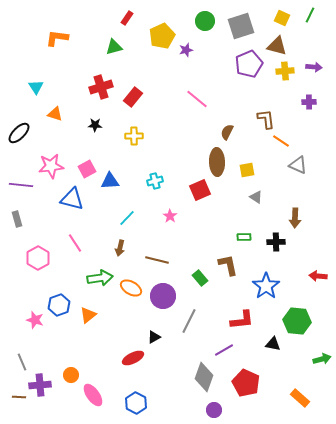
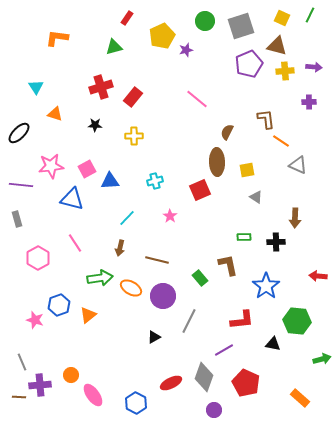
red ellipse at (133, 358): moved 38 px right, 25 px down
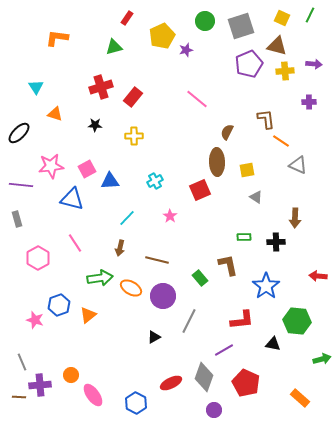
purple arrow at (314, 67): moved 3 px up
cyan cross at (155, 181): rotated 14 degrees counterclockwise
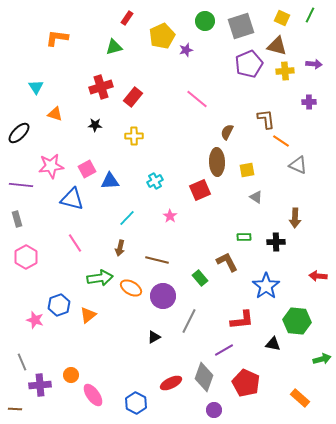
pink hexagon at (38, 258): moved 12 px left, 1 px up
brown L-shape at (228, 265): moved 1 px left, 3 px up; rotated 15 degrees counterclockwise
brown line at (19, 397): moved 4 px left, 12 px down
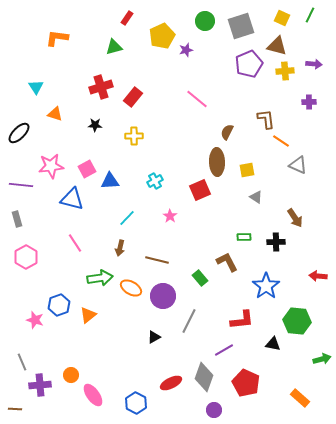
brown arrow at (295, 218): rotated 36 degrees counterclockwise
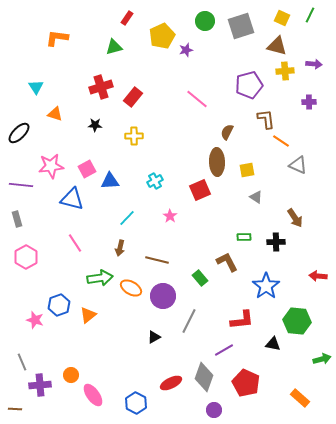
purple pentagon at (249, 64): moved 21 px down; rotated 8 degrees clockwise
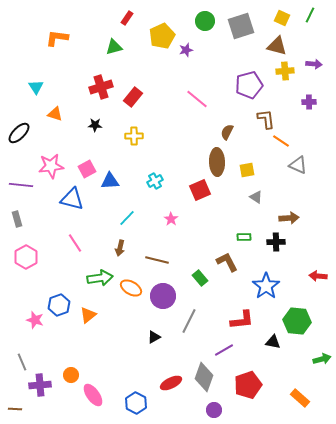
pink star at (170, 216): moved 1 px right, 3 px down
brown arrow at (295, 218): moved 6 px left; rotated 60 degrees counterclockwise
black triangle at (273, 344): moved 2 px up
red pentagon at (246, 383): moved 2 px right, 2 px down; rotated 28 degrees clockwise
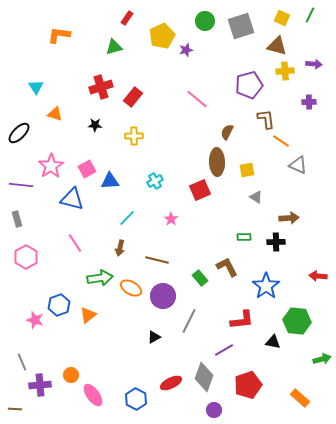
orange L-shape at (57, 38): moved 2 px right, 3 px up
pink star at (51, 166): rotated 25 degrees counterclockwise
brown L-shape at (227, 262): moved 5 px down
blue hexagon at (136, 403): moved 4 px up
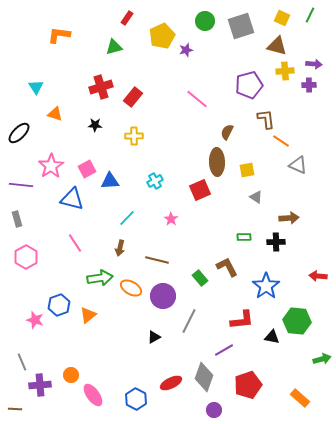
purple cross at (309, 102): moved 17 px up
black triangle at (273, 342): moved 1 px left, 5 px up
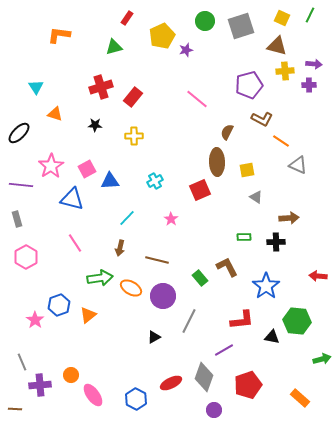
brown L-shape at (266, 119): moved 4 px left; rotated 125 degrees clockwise
pink star at (35, 320): rotated 18 degrees clockwise
